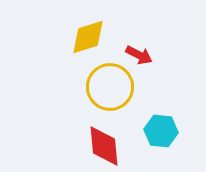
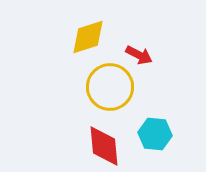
cyan hexagon: moved 6 px left, 3 px down
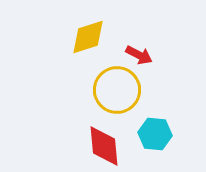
yellow circle: moved 7 px right, 3 px down
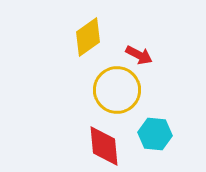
yellow diamond: rotated 18 degrees counterclockwise
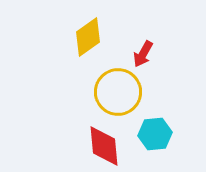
red arrow: moved 4 px right, 1 px up; rotated 92 degrees clockwise
yellow circle: moved 1 px right, 2 px down
cyan hexagon: rotated 12 degrees counterclockwise
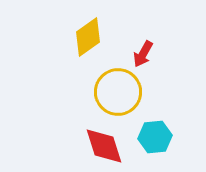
cyan hexagon: moved 3 px down
red diamond: rotated 12 degrees counterclockwise
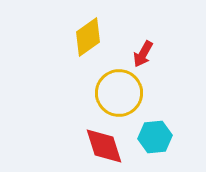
yellow circle: moved 1 px right, 1 px down
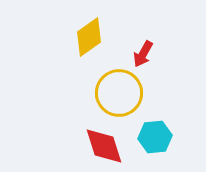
yellow diamond: moved 1 px right
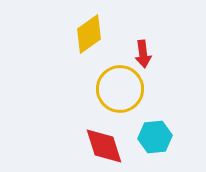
yellow diamond: moved 3 px up
red arrow: rotated 36 degrees counterclockwise
yellow circle: moved 1 px right, 4 px up
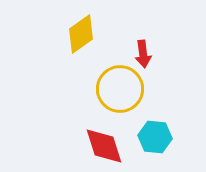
yellow diamond: moved 8 px left
cyan hexagon: rotated 12 degrees clockwise
